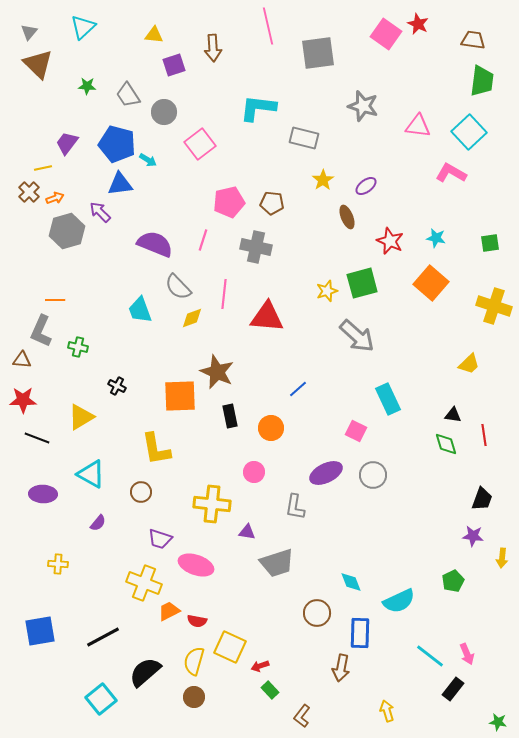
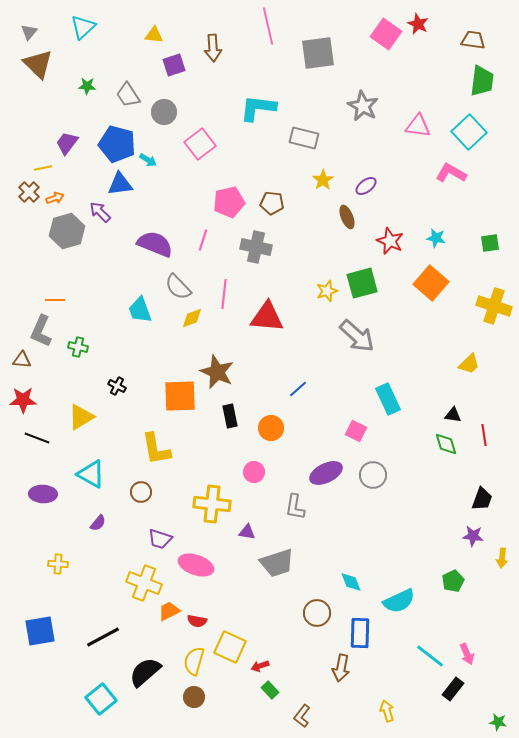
gray star at (363, 106): rotated 12 degrees clockwise
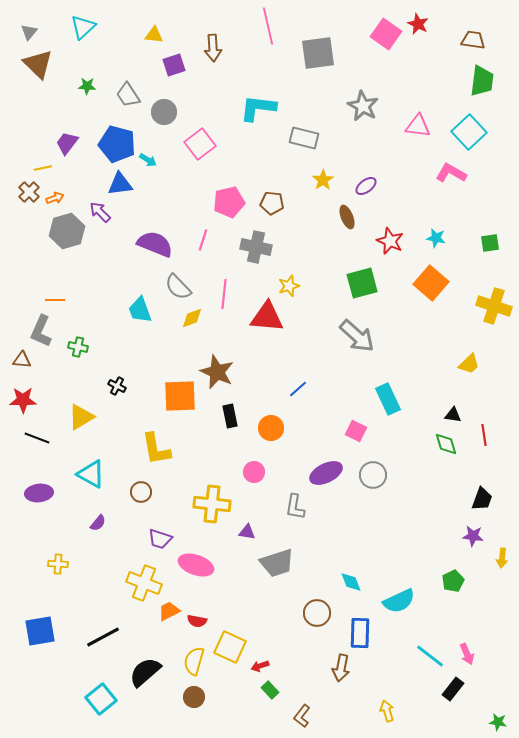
yellow star at (327, 291): moved 38 px left, 5 px up
purple ellipse at (43, 494): moved 4 px left, 1 px up; rotated 8 degrees counterclockwise
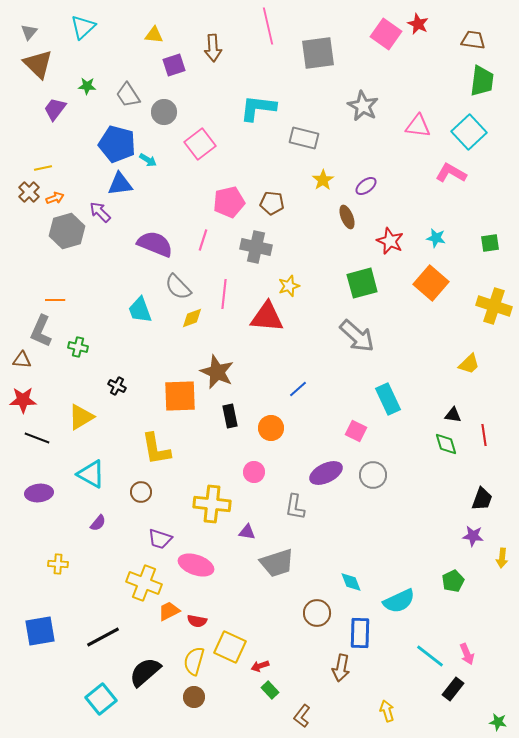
purple trapezoid at (67, 143): moved 12 px left, 34 px up
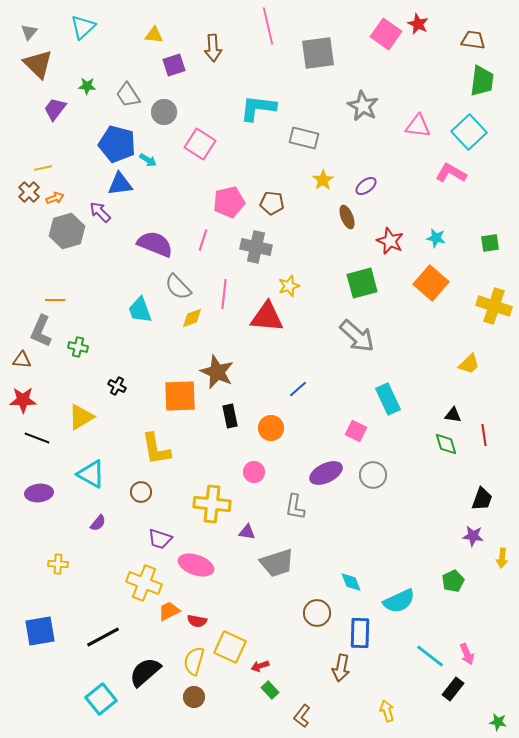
pink square at (200, 144): rotated 20 degrees counterclockwise
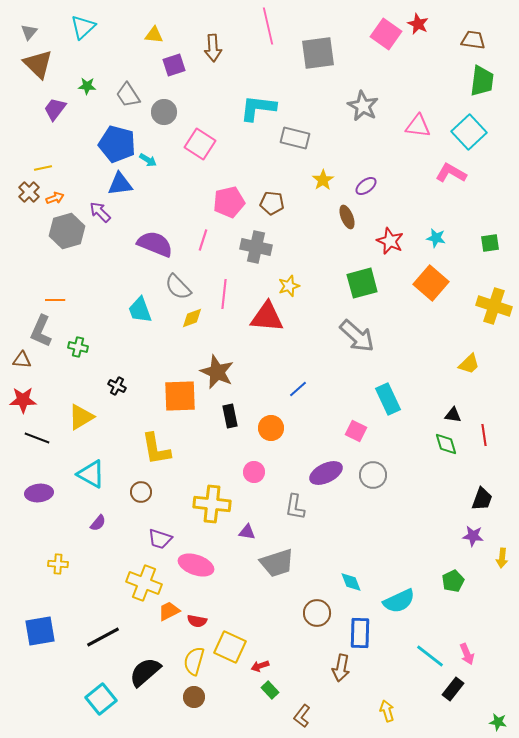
gray rectangle at (304, 138): moved 9 px left
